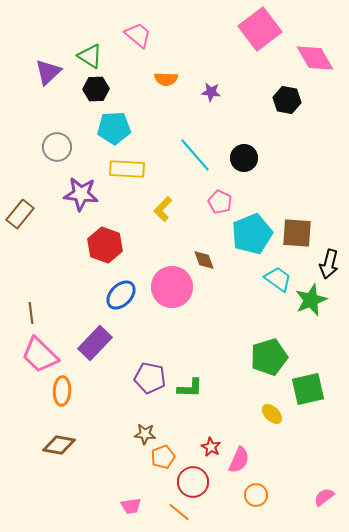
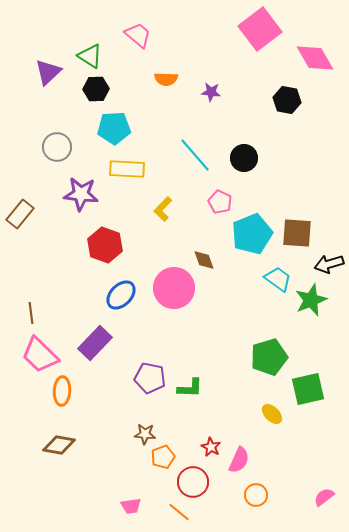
black arrow at (329, 264): rotated 60 degrees clockwise
pink circle at (172, 287): moved 2 px right, 1 px down
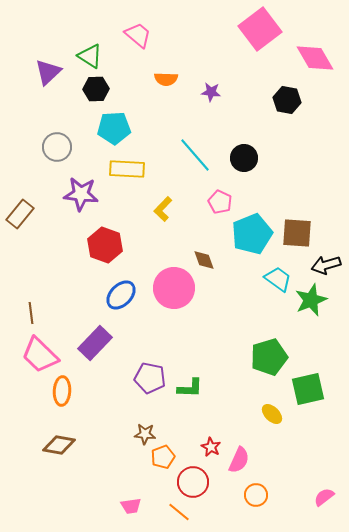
black arrow at (329, 264): moved 3 px left, 1 px down
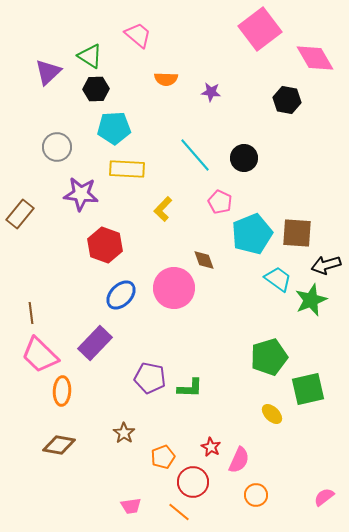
brown star at (145, 434): moved 21 px left, 1 px up; rotated 30 degrees clockwise
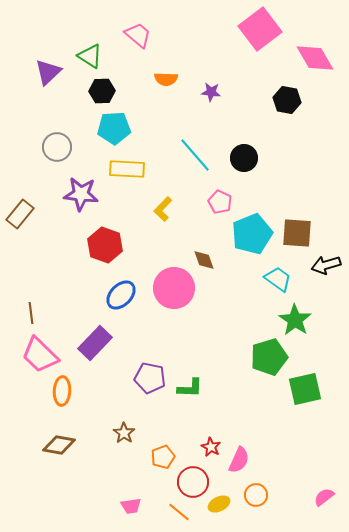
black hexagon at (96, 89): moved 6 px right, 2 px down
green star at (311, 300): moved 16 px left, 20 px down; rotated 16 degrees counterclockwise
green square at (308, 389): moved 3 px left
yellow ellipse at (272, 414): moved 53 px left, 90 px down; rotated 70 degrees counterclockwise
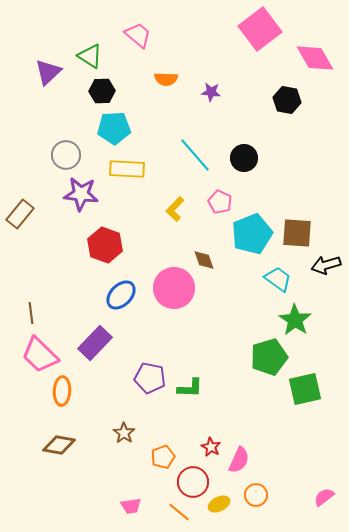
gray circle at (57, 147): moved 9 px right, 8 px down
yellow L-shape at (163, 209): moved 12 px right
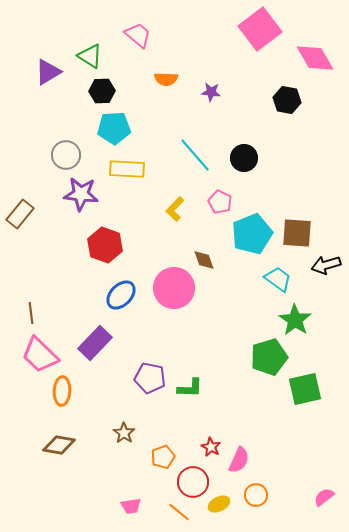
purple triangle at (48, 72): rotated 12 degrees clockwise
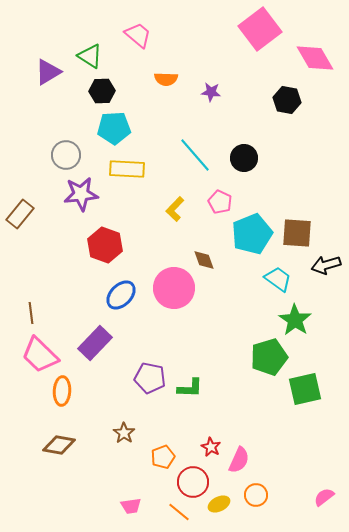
purple star at (81, 194): rotated 12 degrees counterclockwise
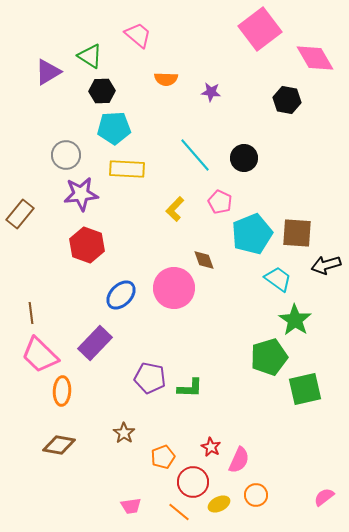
red hexagon at (105, 245): moved 18 px left
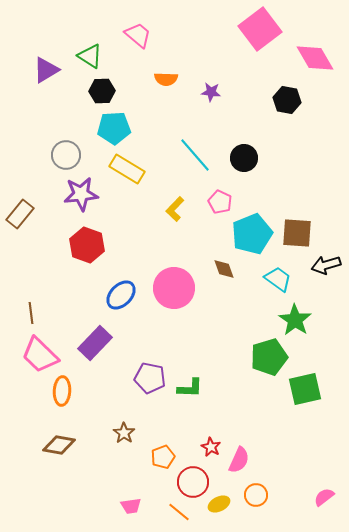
purple triangle at (48, 72): moved 2 px left, 2 px up
yellow rectangle at (127, 169): rotated 28 degrees clockwise
brown diamond at (204, 260): moved 20 px right, 9 px down
